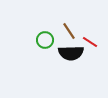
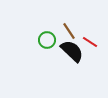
green circle: moved 2 px right
black semicircle: moved 1 px right, 2 px up; rotated 135 degrees counterclockwise
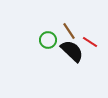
green circle: moved 1 px right
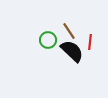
red line: rotated 63 degrees clockwise
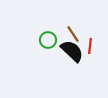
brown line: moved 4 px right, 3 px down
red line: moved 4 px down
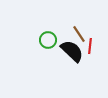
brown line: moved 6 px right
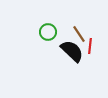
green circle: moved 8 px up
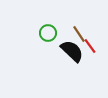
green circle: moved 1 px down
red line: rotated 42 degrees counterclockwise
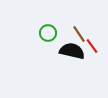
red line: moved 2 px right
black semicircle: rotated 30 degrees counterclockwise
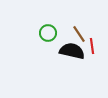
red line: rotated 28 degrees clockwise
